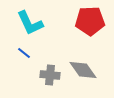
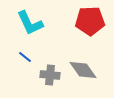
blue line: moved 1 px right, 4 px down
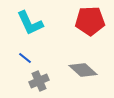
blue line: moved 1 px down
gray diamond: rotated 12 degrees counterclockwise
gray cross: moved 11 px left, 6 px down; rotated 30 degrees counterclockwise
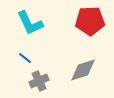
gray diamond: rotated 60 degrees counterclockwise
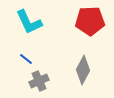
cyan L-shape: moved 1 px left, 1 px up
blue line: moved 1 px right, 1 px down
gray diamond: rotated 44 degrees counterclockwise
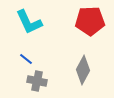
gray cross: moved 2 px left; rotated 36 degrees clockwise
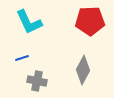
blue line: moved 4 px left, 1 px up; rotated 56 degrees counterclockwise
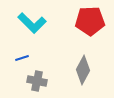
cyan L-shape: moved 3 px right, 1 px down; rotated 20 degrees counterclockwise
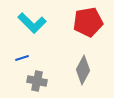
red pentagon: moved 2 px left, 1 px down; rotated 8 degrees counterclockwise
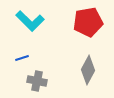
cyan L-shape: moved 2 px left, 2 px up
gray diamond: moved 5 px right
